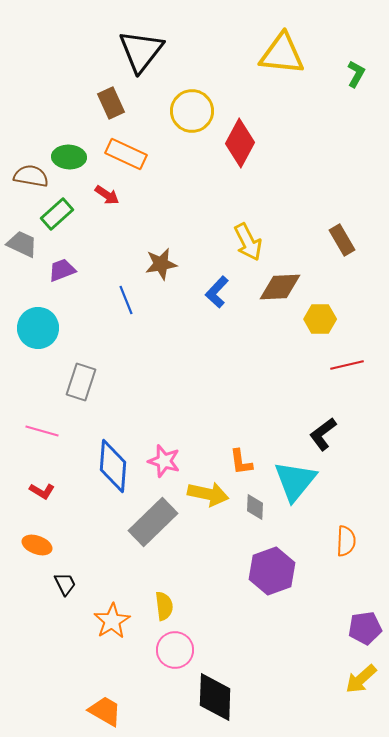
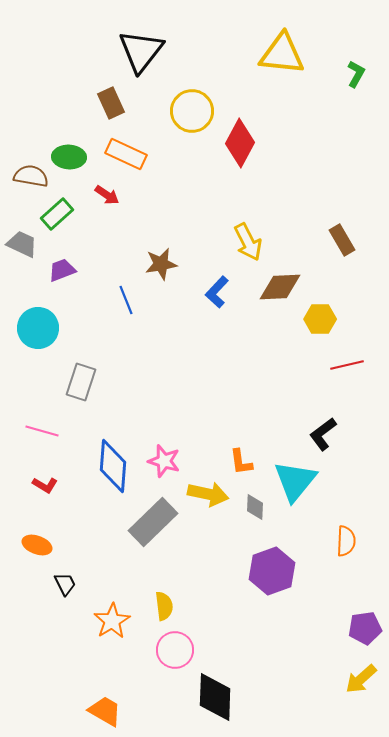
red L-shape at (42, 491): moved 3 px right, 6 px up
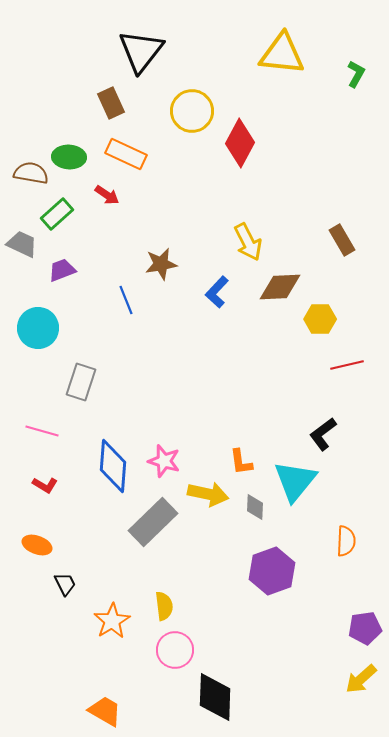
brown semicircle at (31, 176): moved 3 px up
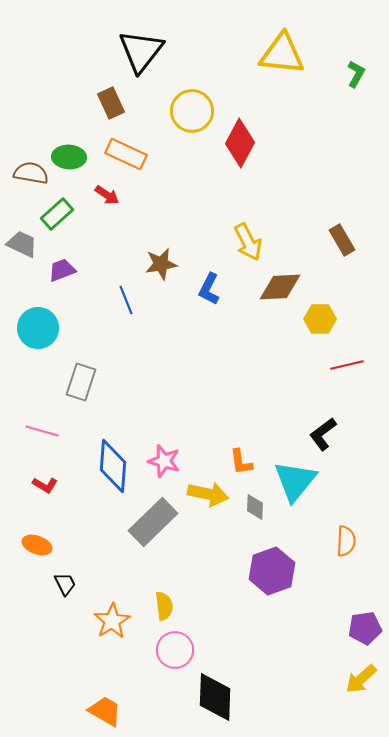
blue L-shape at (217, 292): moved 8 px left, 3 px up; rotated 16 degrees counterclockwise
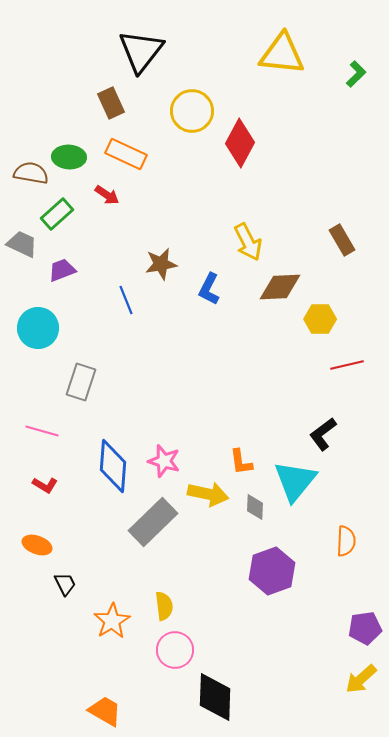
green L-shape at (356, 74): rotated 16 degrees clockwise
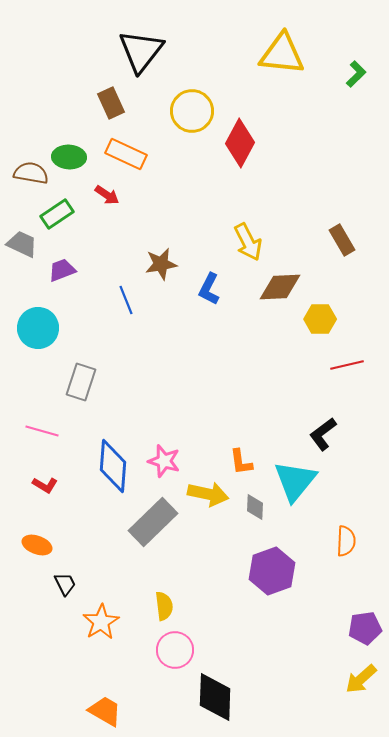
green rectangle at (57, 214): rotated 8 degrees clockwise
orange star at (112, 621): moved 11 px left, 1 px down
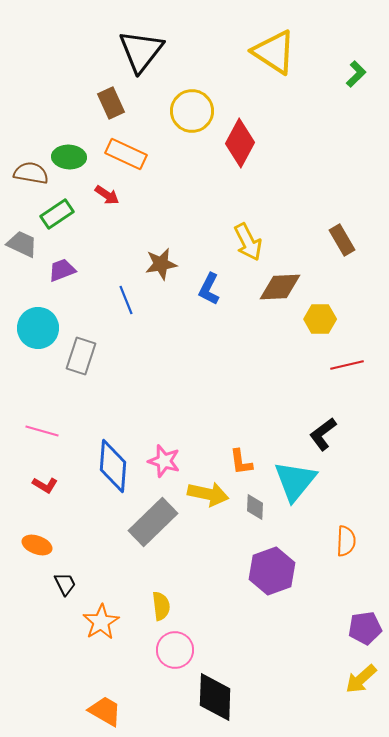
yellow triangle at (282, 54): moved 8 px left, 2 px up; rotated 27 degrees clockwise
gray rectangle at (81, 382): moved 26 px up
yellow semicircle at (164, 606): moved 3 px left
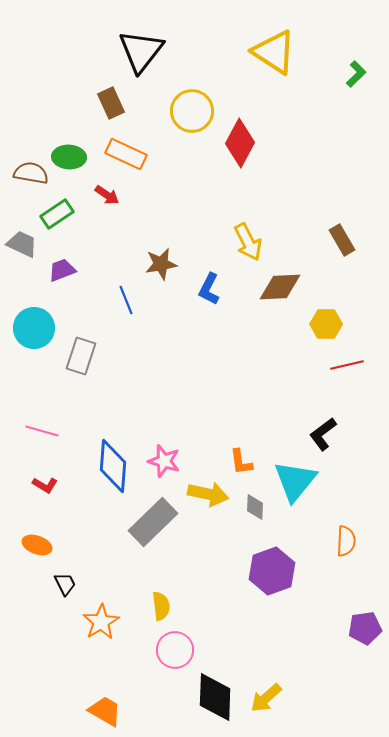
yellow hexagon at (320, 319): moved 6 px right, 5 px down
cyan circle at (38, 328): moved 4 px left
yellow arrow at (361, 679): moved 95 px left, 19 px down
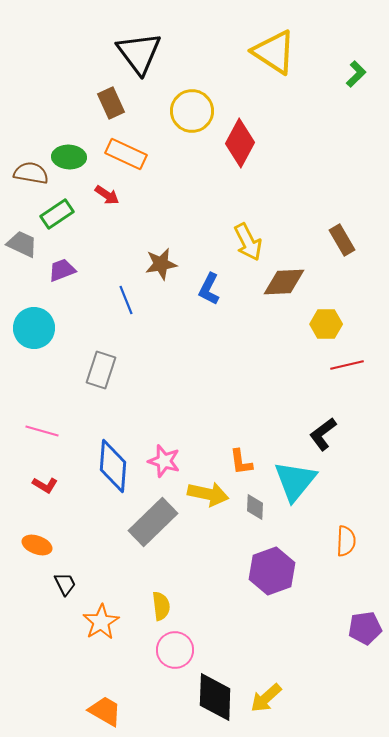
black triangle at (141, 51): moved 2 px left, 2 px down; rotated 15 degrees counterclockwise
brown diamond at (280, 287): moved 4 px right, 5 px up
gray rectangle at (81, 356): moved 20 px right, 14 px down
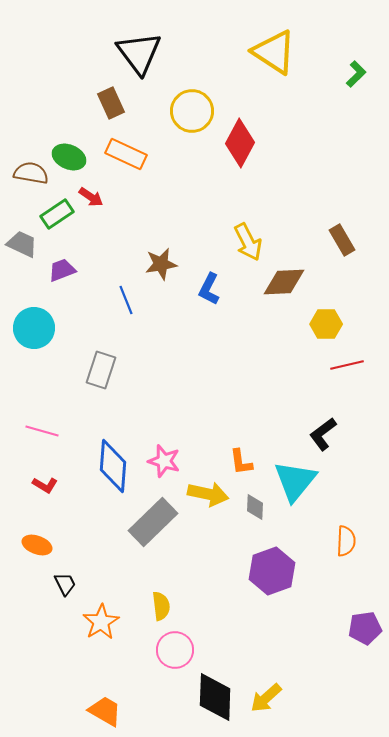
green ellipse at (69, 157): rotated 20 degrees clockwise
red arrow at (107, 195): moved 16 px left, 2 px down
